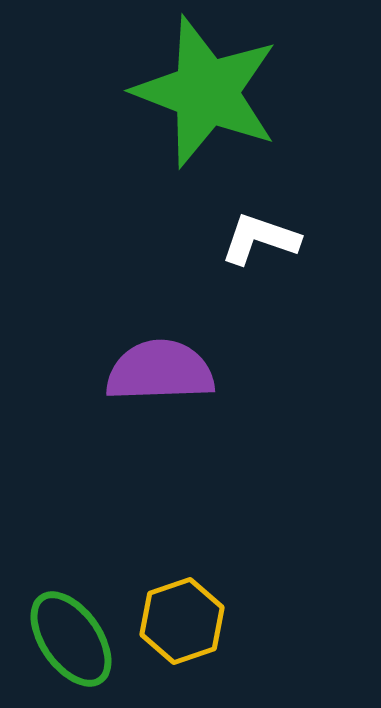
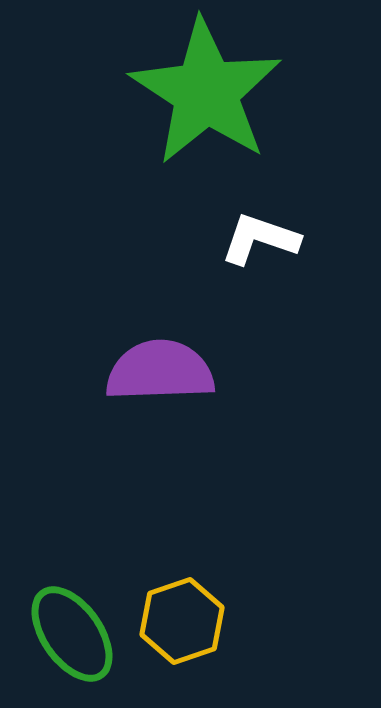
green star: rotated 12 degrees clockwise
green ellipse: moved 1 px right, 5 px up
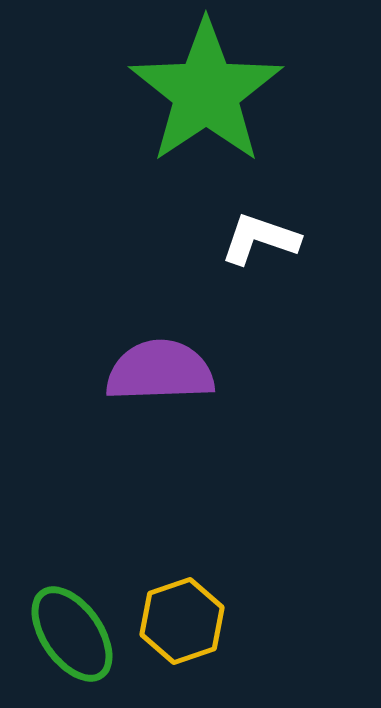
green star: rotated 5 degrees clockwise
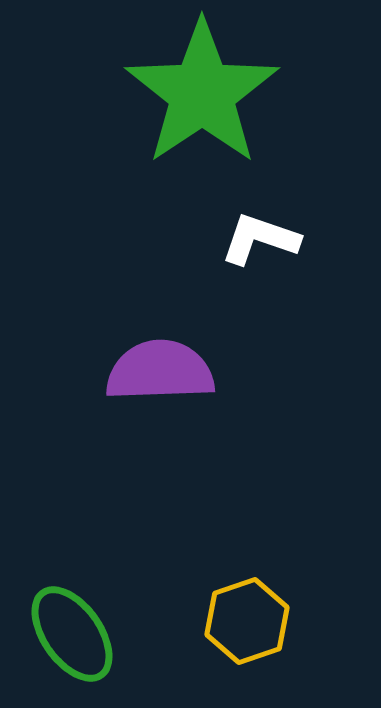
green star: moved 4 px left, 1 px down
yellow hexagon: moved 65 px right
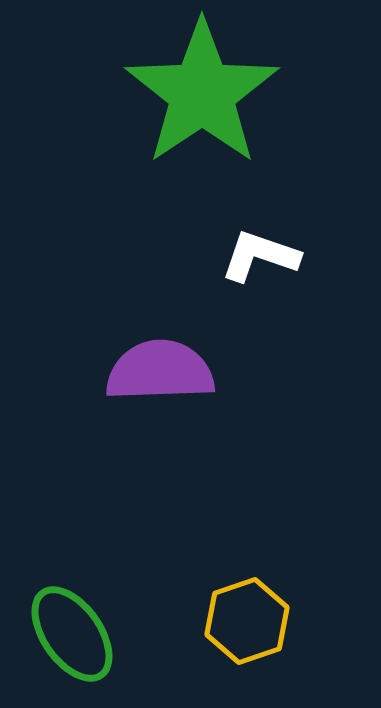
white L-shape: moved 17 px down
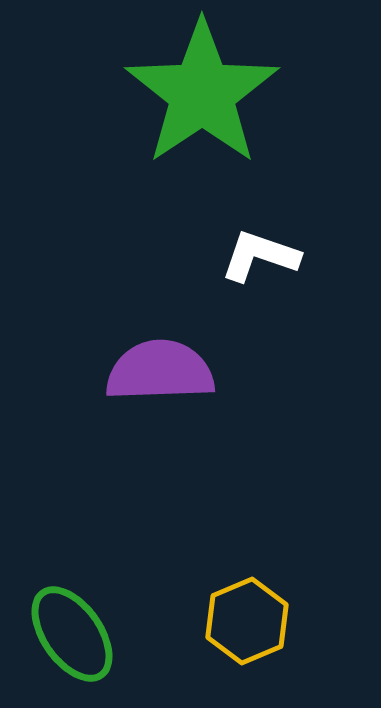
yellow hexagon: rotated 4 degrees counterclockwise
